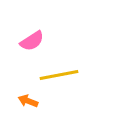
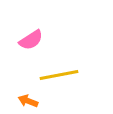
pink semicircle: moved 1 px left, 1 px up
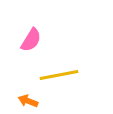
pink semicircle: rotated 25 degrees counterclockwise
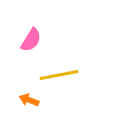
orange arrow: moved 1 px right, 1 px up
